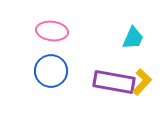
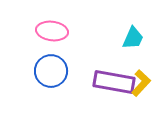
yellow L-shape: moved 1 px left, 1 px down
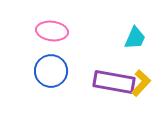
cyan trapezoid: moved 2 px right
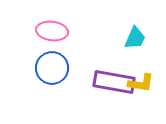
blue circle: moved 1 px right, 3 px up
yellow L-shape: rotated 56 degrees clockwise
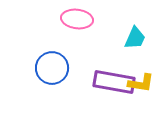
pink ellipse: moved 25 px right, 12 px up
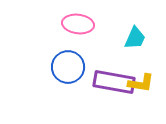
pink ellipse: moved 1 px right, 5 px down
blue circle: moved 16 px right, 1 px up
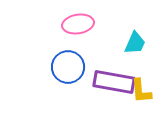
pink ellipse: rotated 16 degrees counterclockwise
cyan trapezoid: moved 5 px down
yellow L-shape: moved 8 px down; rotated 76 degrees clockwise
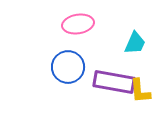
yellow L-shape: moved 1 px left
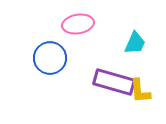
blue circle: moved 18 px left, 9 px up
purple rectangle: rotated 6 degrees clockwise
